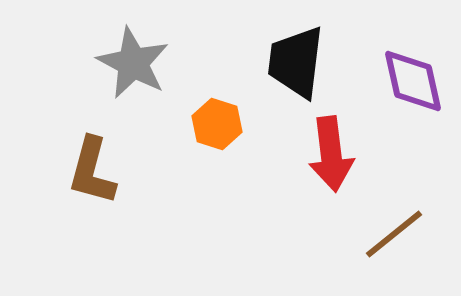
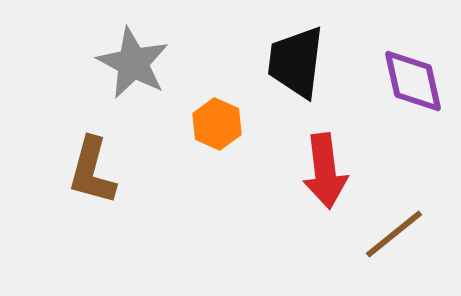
orange hexagon: rotated 6 degrees clockwise
red arrow: moved 6 px left, 17 px down
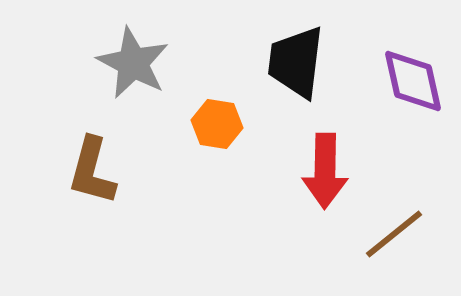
orange hexagon: rotated 15 degrees counterclockwise
red arrow: rotated 8 degrees clockwise
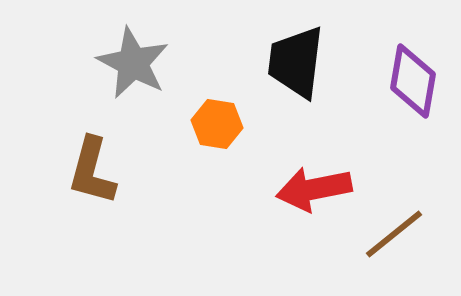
purple diamond: rotated 22 degrees clockwise
red arrow: moved 11 px left, 18 px down; rotated 78 degrees clockwise
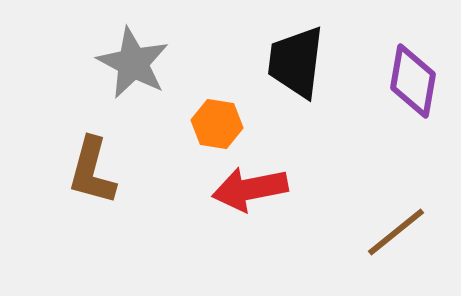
red arrow: moved 64 px left
brown line: moved 2 px right, 2 px up
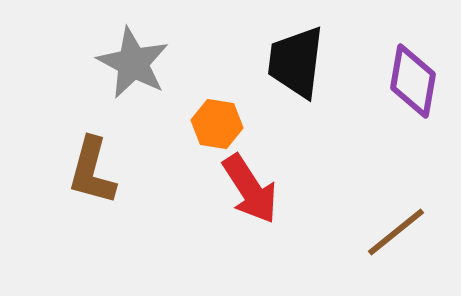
red arrow: rotated 112 degrees counterclockwise
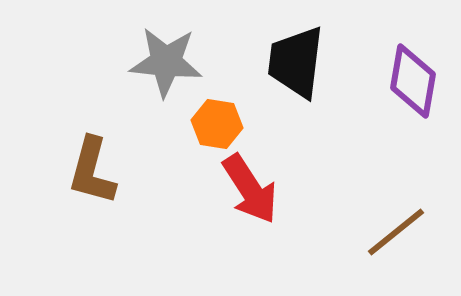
gray star: moved 33 px right, 1 px up; rotated 22 degrees counterclockwise
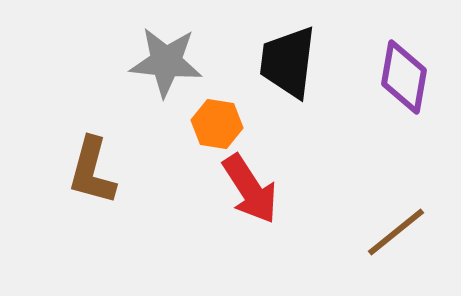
black trapezoid: moved 8 px left
purple diamond: moved 9 px left, 4 px up
